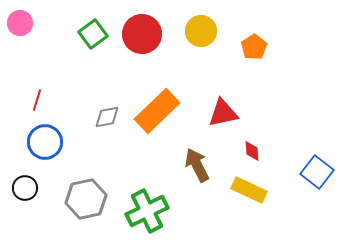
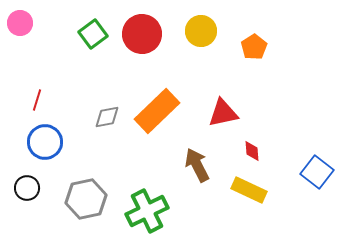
black circle: moved 2 px right
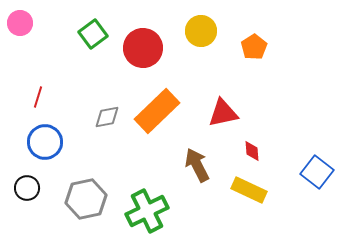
red circle: moved 1 px right, 14 px down
red line: moved 1 px right, 3 px up
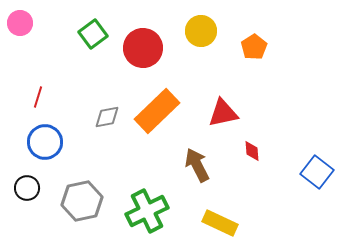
yellow rectangle: moved 29 px left, 33 px down
gray hexagon: moved 4 px left, 2 px down
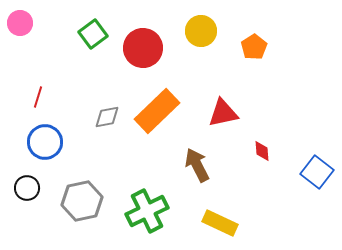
red diamond: moved 10 px right
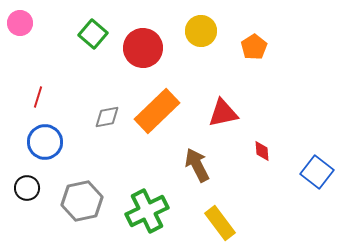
green square: rotated 12 degrees counterclockwise
yellow rectangle: rotated 28 degrees clockwise
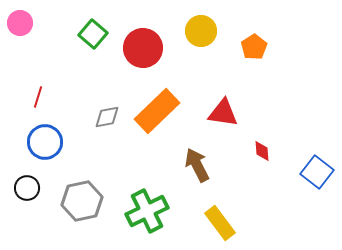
red triangle: rotated 20 degrees clockwise
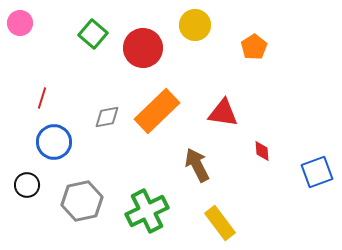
yellow circle: moved 6 px left, 6 px up
red line: moved 4 px right, 1 px down
blue circle: moved 9 px right
blue square: rotated 32 degrees clockwise
black circle: moved 3 px up
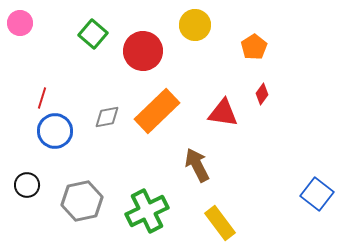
red circle: moved 3 px down
blue circle: moved 1 px right, 11 px up
red diamond: moved 57 px up; rotated 40 degrees clockwise
blue square: moved 22 px down; rotated 32 degrees counterclockwise
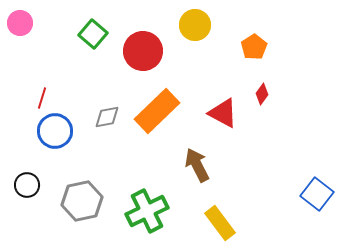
red triangle: rotated 20 degrees clockwise
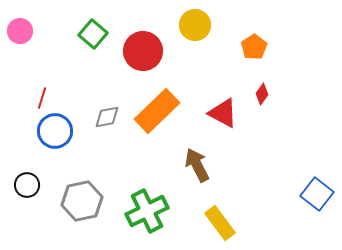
pink circle: moved 8 px down
